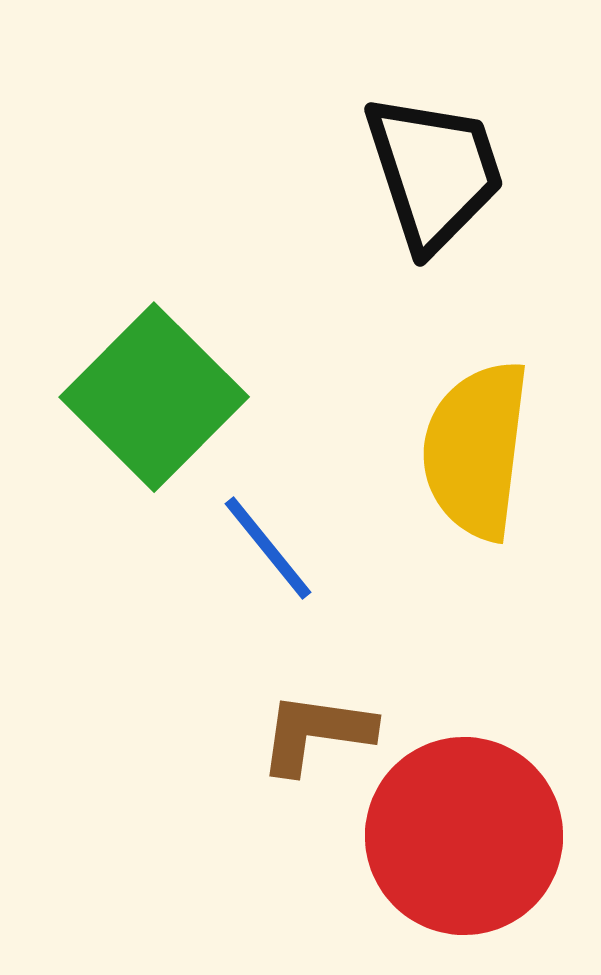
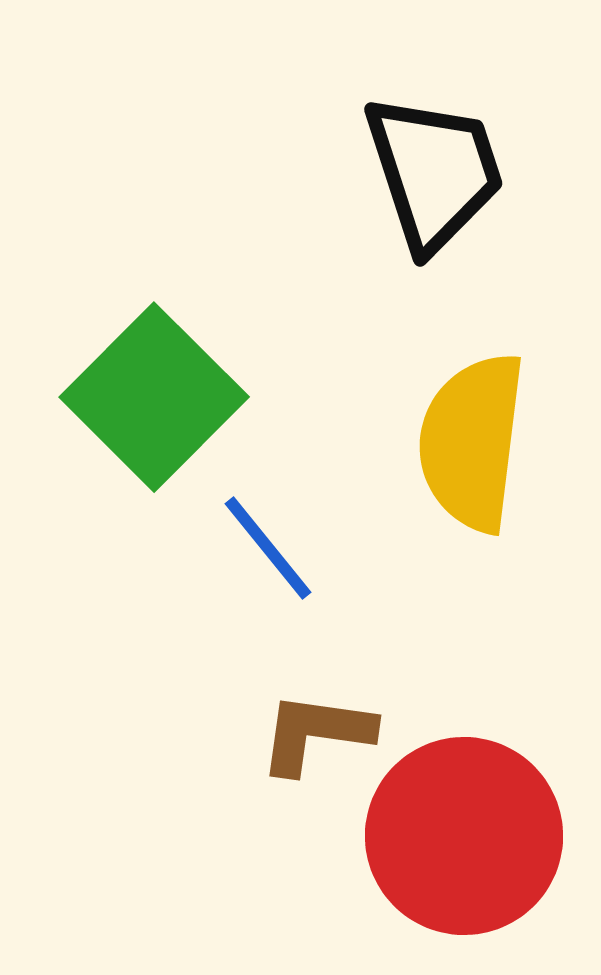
yellow semicircle: moved 4 px left, 8 px up
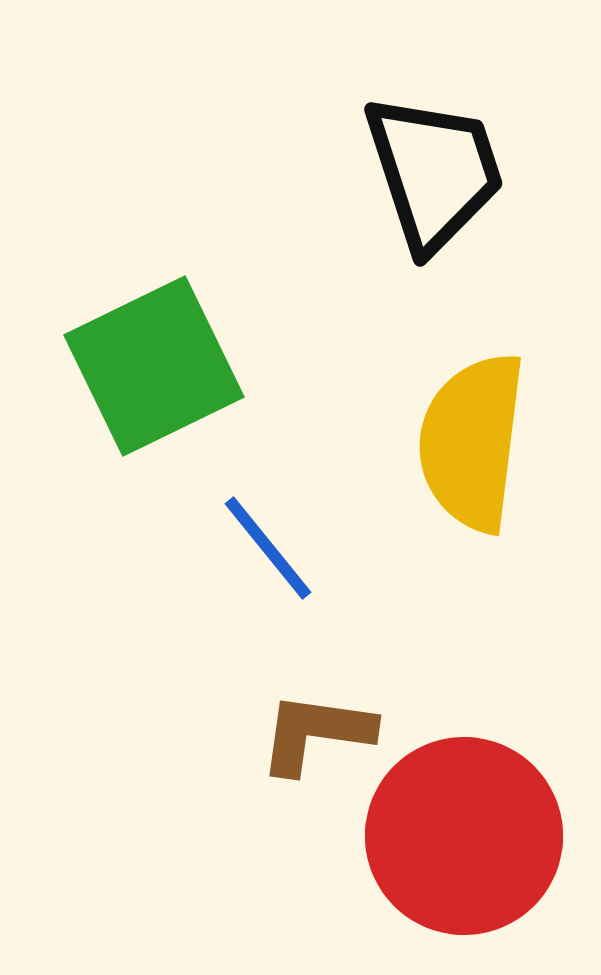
green square: moved 31 px up; rotated 19 degrees clockwise
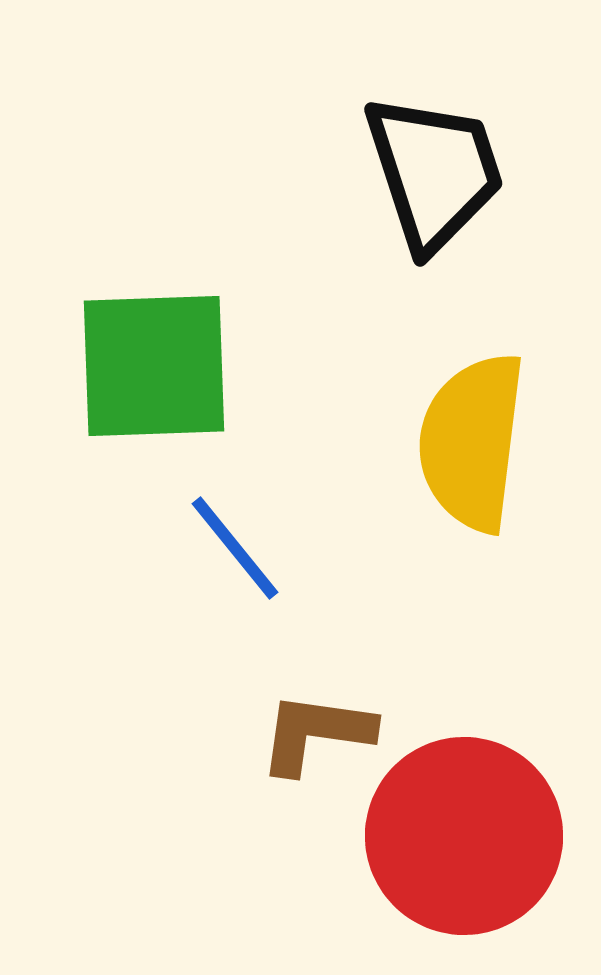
green square: rotated 24 degrees clockwise
blue line: moved 33 px left
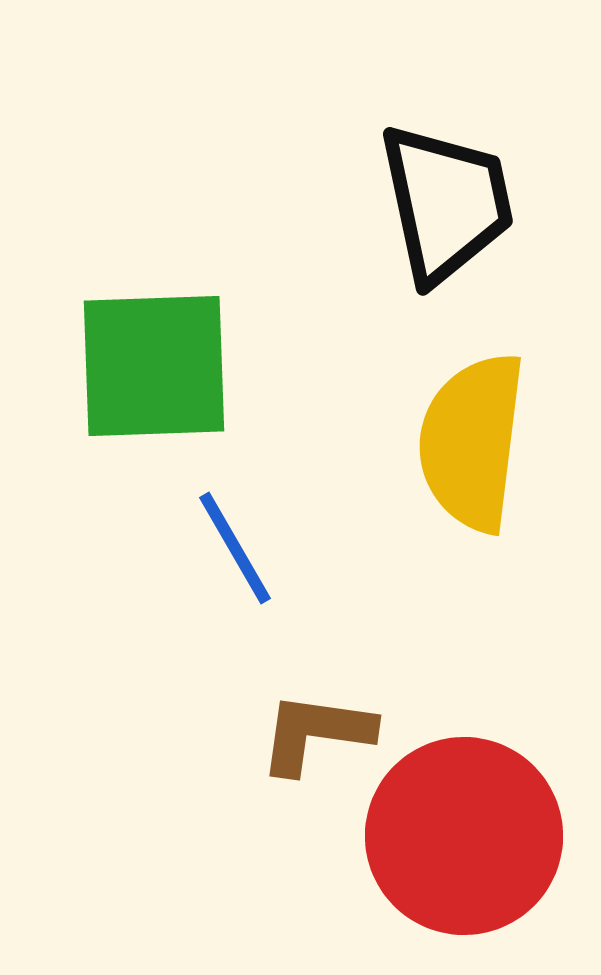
black trapezoid: moved 12 px right, 31 px down; rotated 6 degrees clockwise
blue line: rotated 9 degrees clockwise
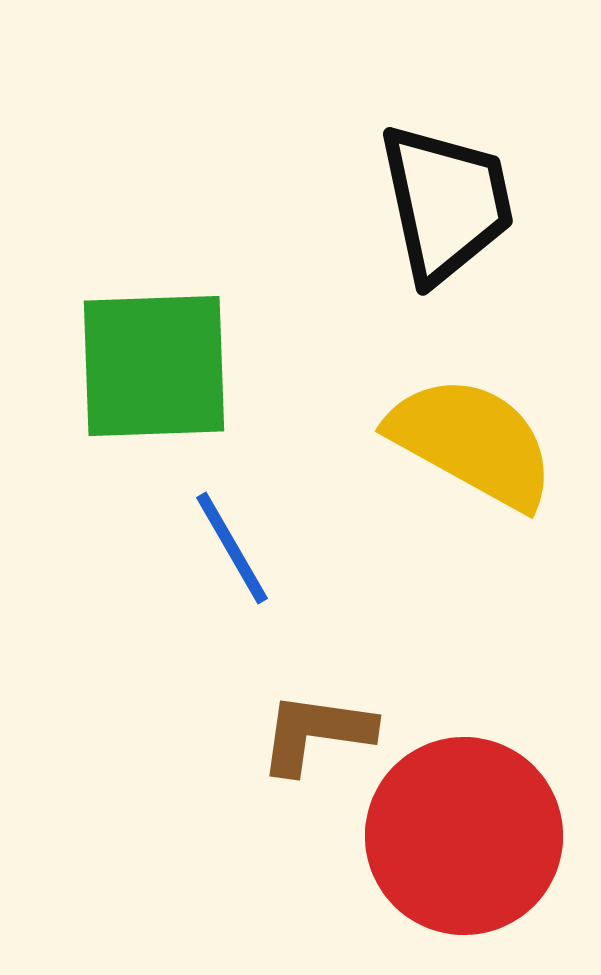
yellow semicircle: rotated 112 degrees clockwise
blue line: moved 3 px left
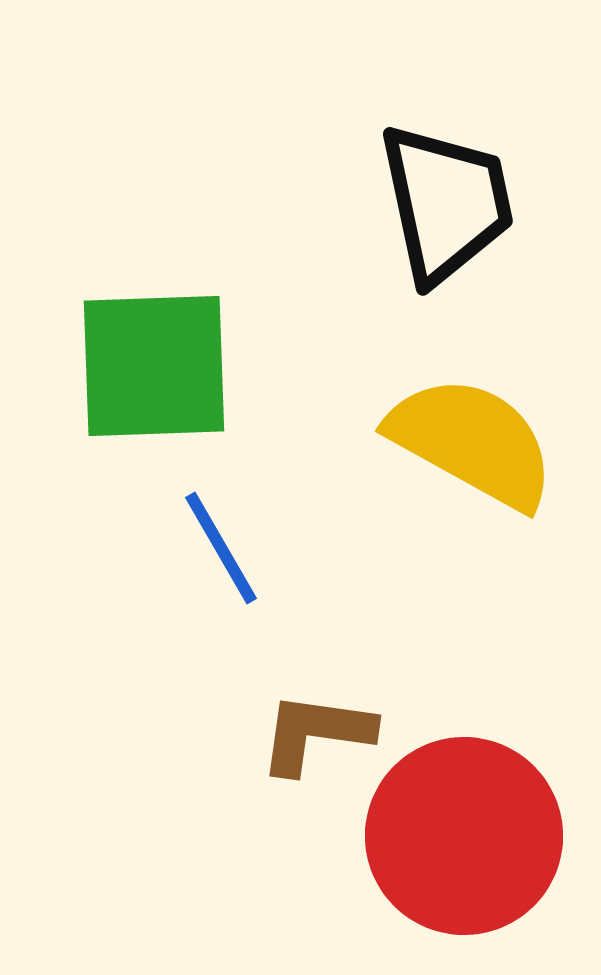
blue line: moved 11 px left
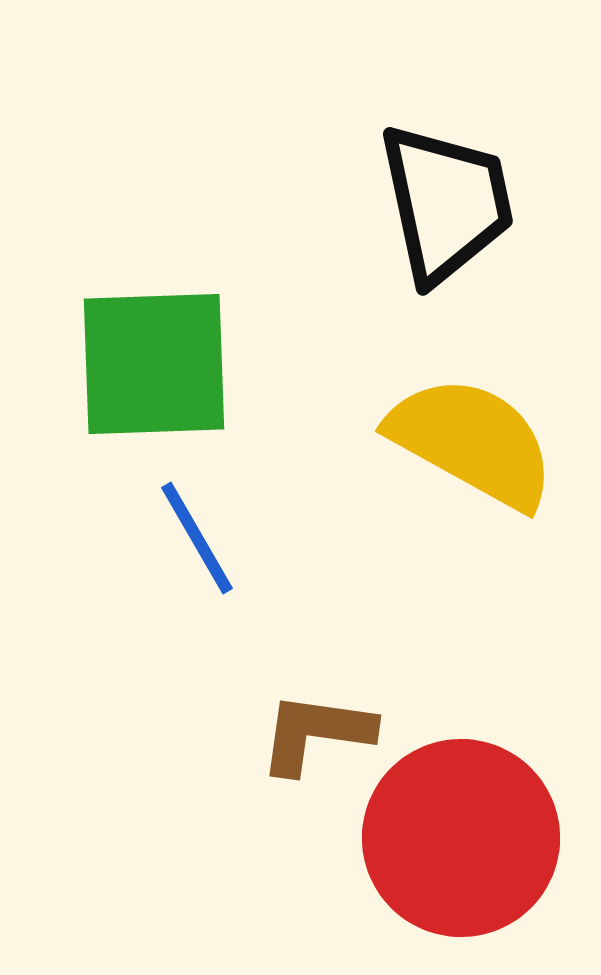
green square: moved 2 px up
blue line: moved 24 px left, 10 px up
red circle: moved 3 px left, 2 px down
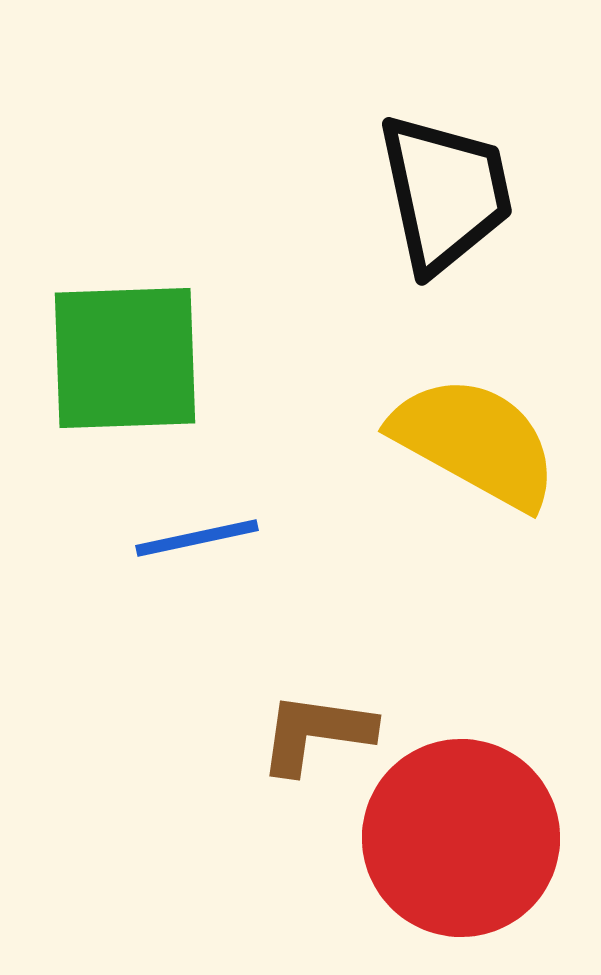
black trapezoid: moved 1 px left, 10 px up
green square: moved 29 px left, 6 px up
yellow semicircle: moved 3 px right
blue line: rotated 72 degrees counterclockwise
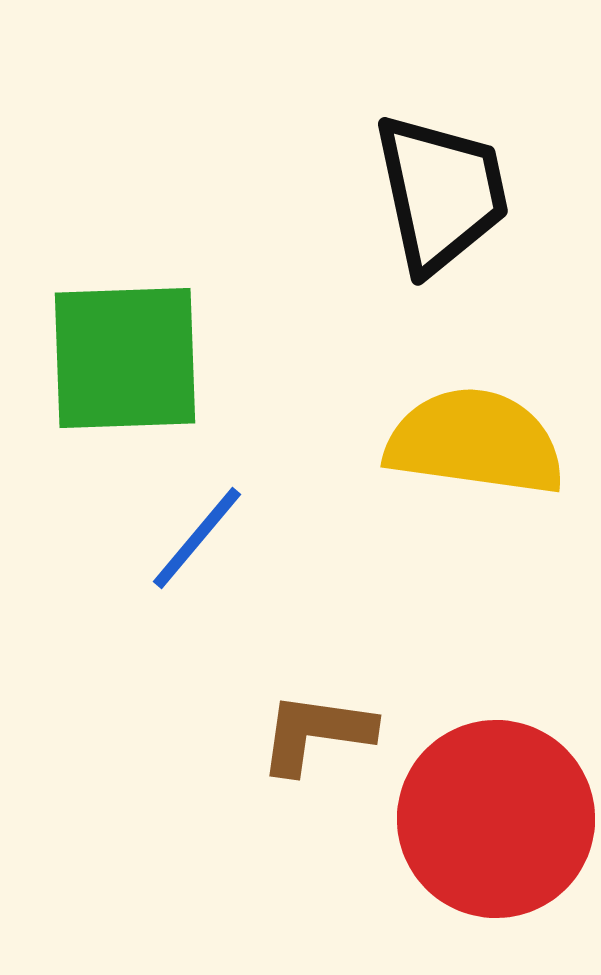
black trapezoid: moved 4 px left
yellow semicircle: rotated 21 degrees counterclockwise
blue line: rotated 38 degrees counterclockwise
red circle: moved 35 px right, 19 px up
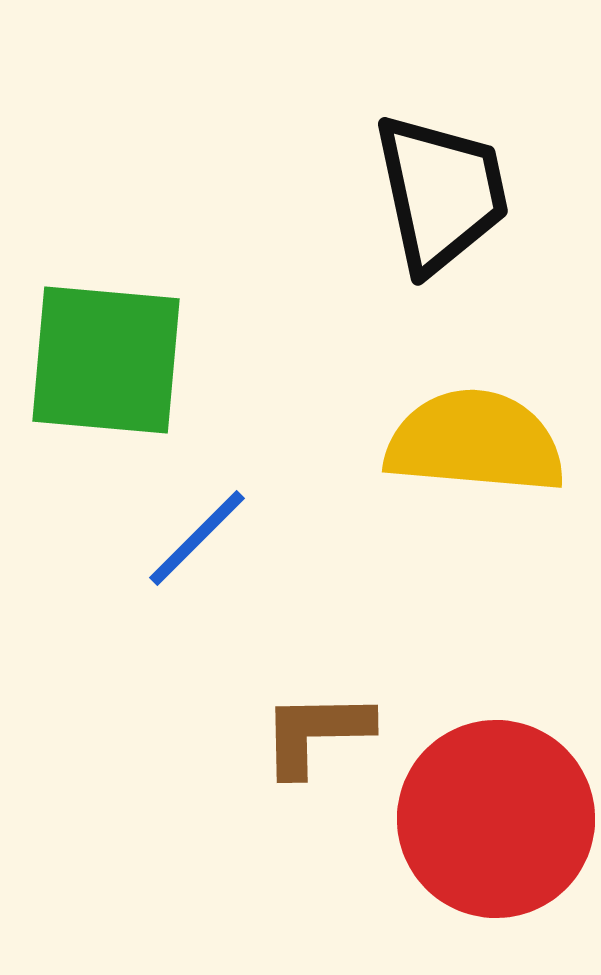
green square: moved 19 px left, 2 px down; rotated 7 degrees clockwise
yellow semicircle: rotated 3 degrees counterclockwise
blue line: rotated 5 degrees clockwise
brown L-shape: rotated 9 degrees counterclockwise
